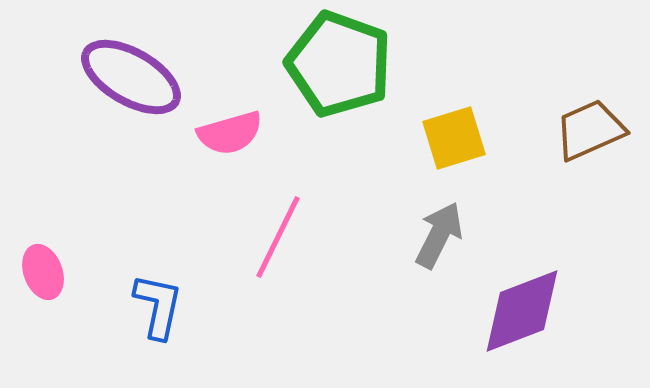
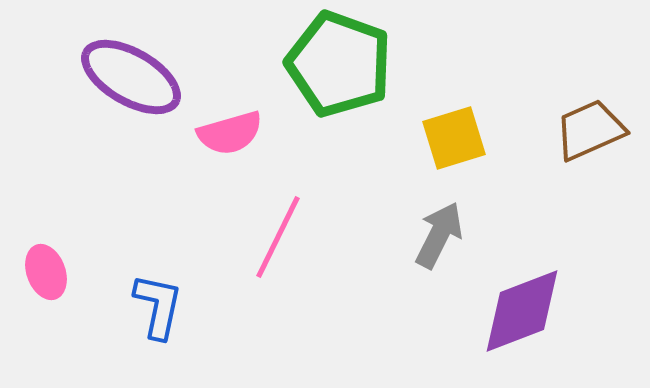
pink ellipse: moved 3 px right
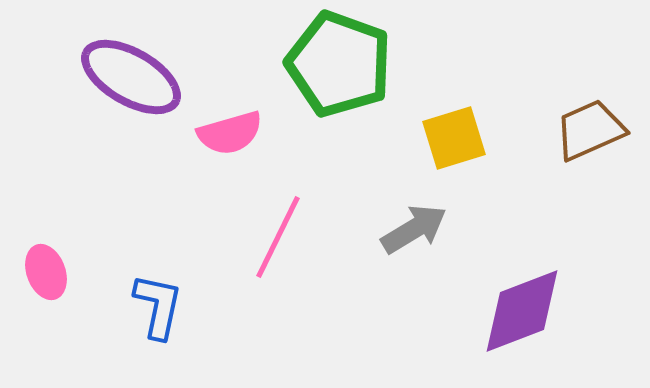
gray arrow: moved 25 px left, 6 px up; rotated 32 degrees clockwise
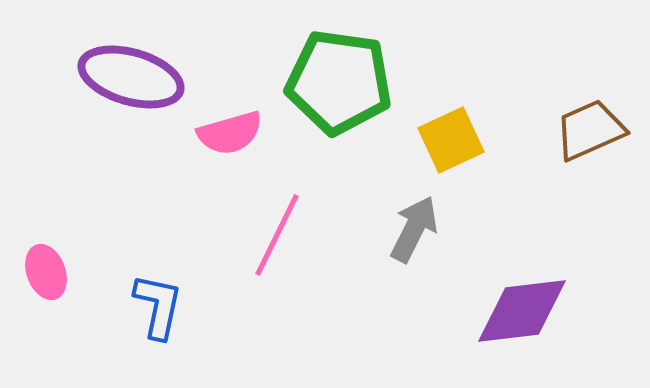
green pentagon: moved 18 px down; rotated 12 degrees counterclockwise
purple ellipse: rotated 14 degrees counterclockwise
yellow square: moved 3 px left, 2 px down; rotated 8 degrees counterclockwise
gray arrow: rotated 32 degrees counterclockwise
pink line: moved 1 px left, 2 px up
purple diamond: rotated 14 degrees clockwise
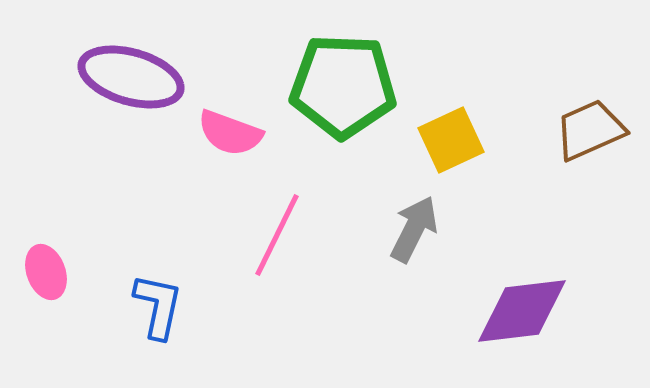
green pentagon: moved 4 px right, 4 px down; rotated 6 degrees counterclockwise
pink semicircle: rotated 36 degrees clockwise
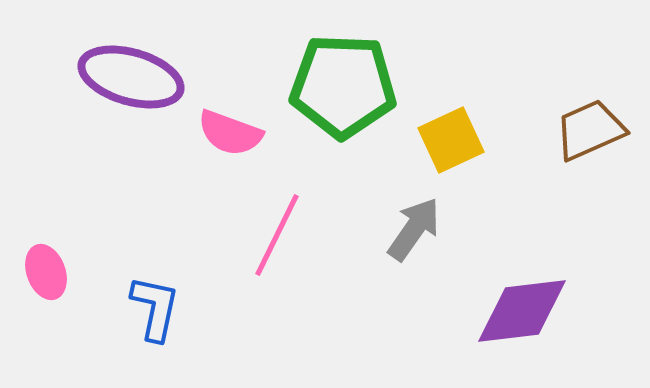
gray arrow: rotated 8 degrees clockwise
blue L-shape: moved 3 px left, 2 px down
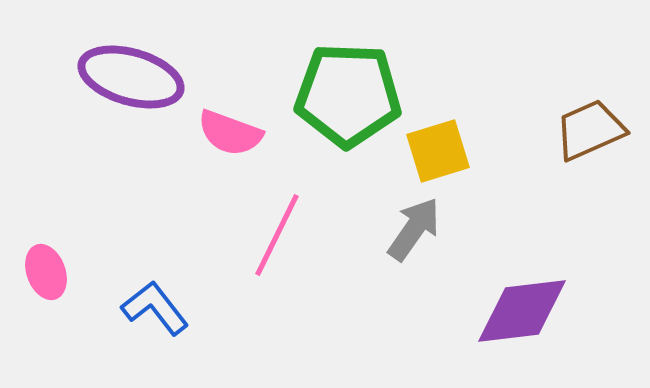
green pentagon: moved 5 px right, 9 px down
yellow square: moved 13 px left, 11 px down; rotated 8 degrees clockwise
blue L-shape: rotated 50 degrees counterclockwise
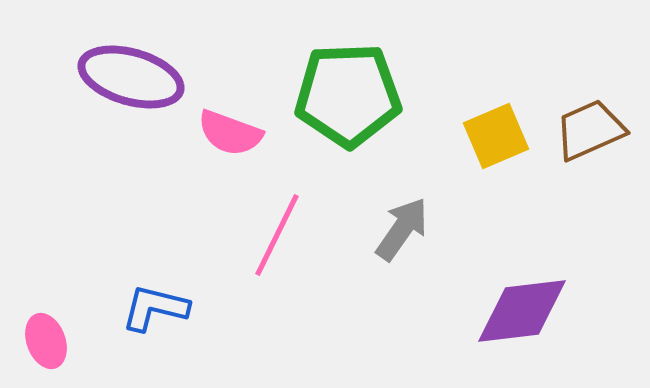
green pentagon: rotated 4 degrees counterclockwise
yellow square: moved 58 px right, 15 px up; rotated 6 degrees counterclockwise
gray arrow: moved 12 px left
pink ellipse: moved 69 px down
blue L-shape: rotated 38 degrees counterclockwise
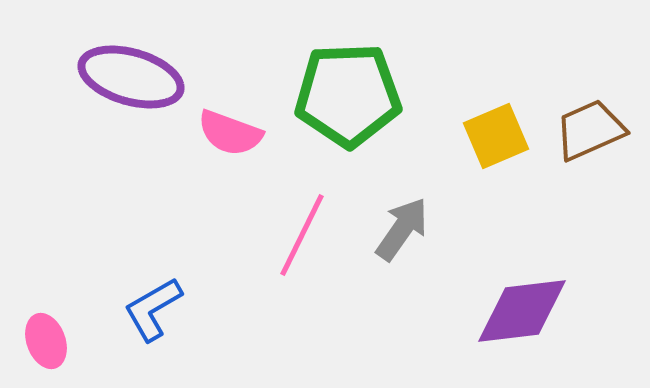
pink line: moved 25 px right
blue L-shape: moved 2 px left, 1 px down; rotated 44 degrees counterclockwise
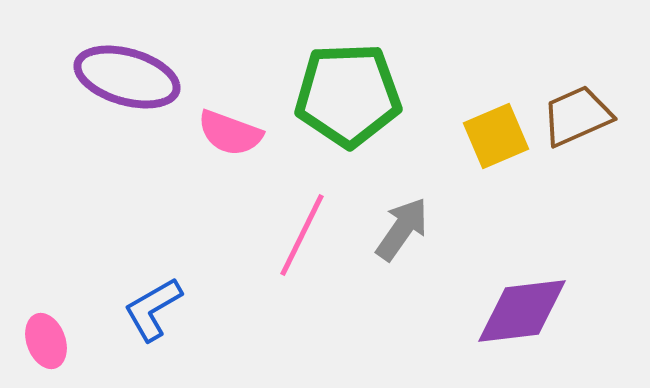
purple ellipse: moved 4 px left
brown trapezoid: moved 13 px left, 14 px up
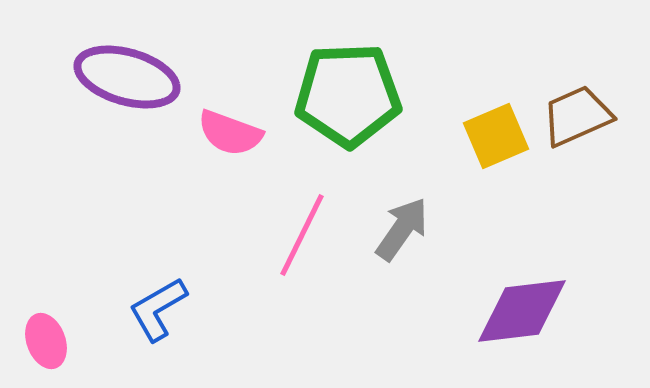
blue L-shape: moved 5 px right
